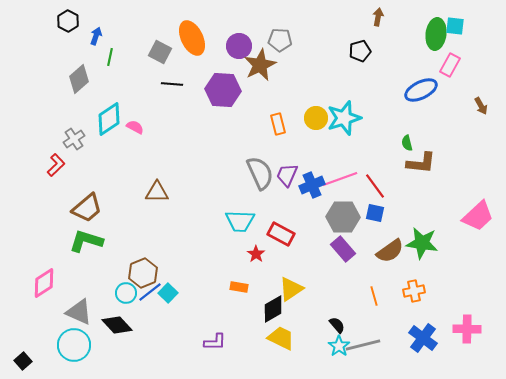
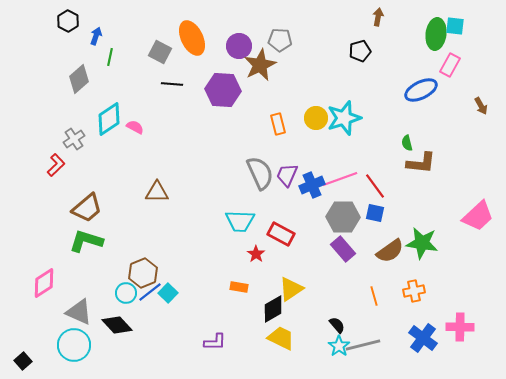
pink cross at (467, 329): moved 7 px left, 2 px up
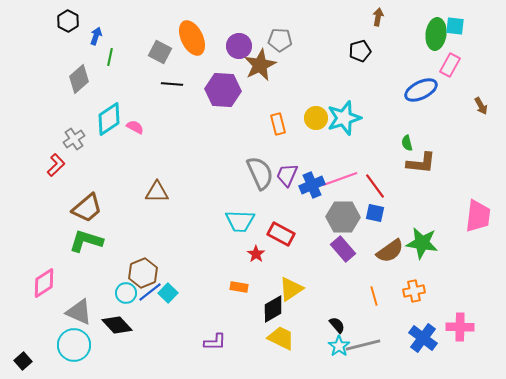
pink trapezoid at (478, 216): rotated 40 degrees counterclockwise
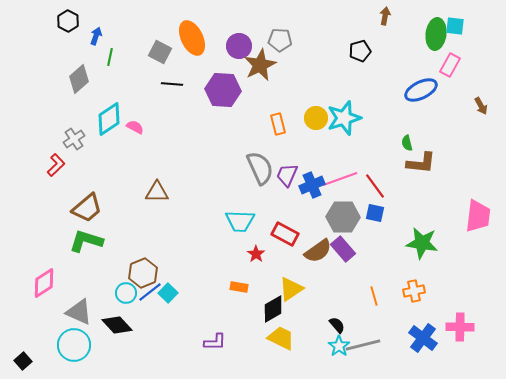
brown arrow at (378, 17): moved 7 px right, 1 px up
gray semicircle at (260, 173): moved 5 px up
red rectangle at (281, 234): moved 4 px right
brown semicircle at (390, 251): moved 72 px left
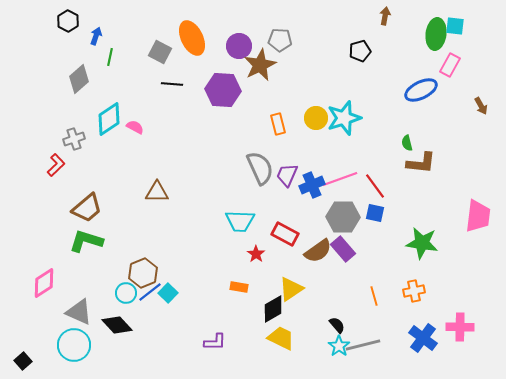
gray cross at (74, 139): rotated 15 degrees clockwise
